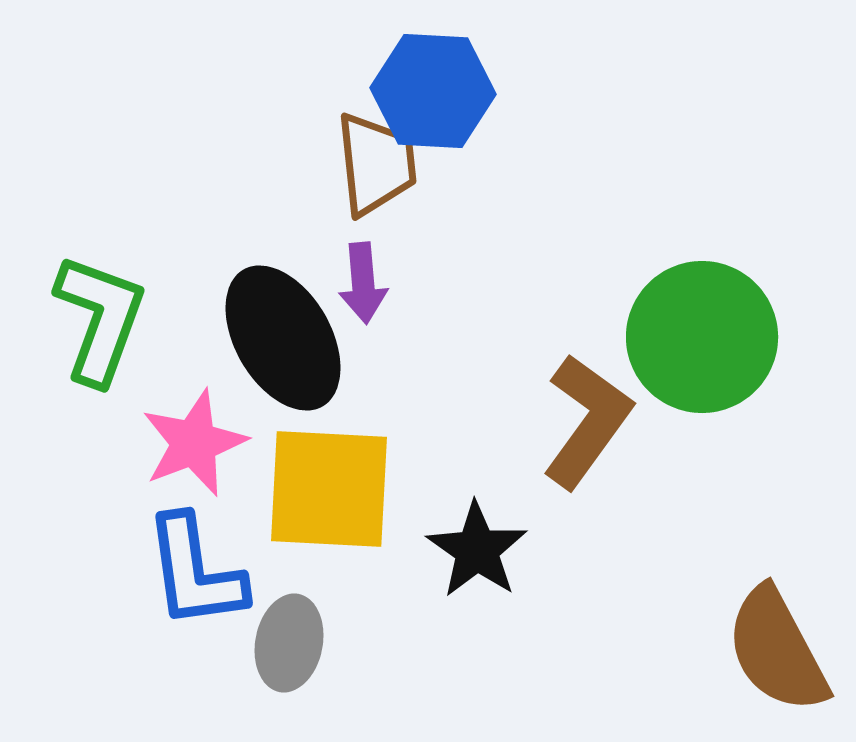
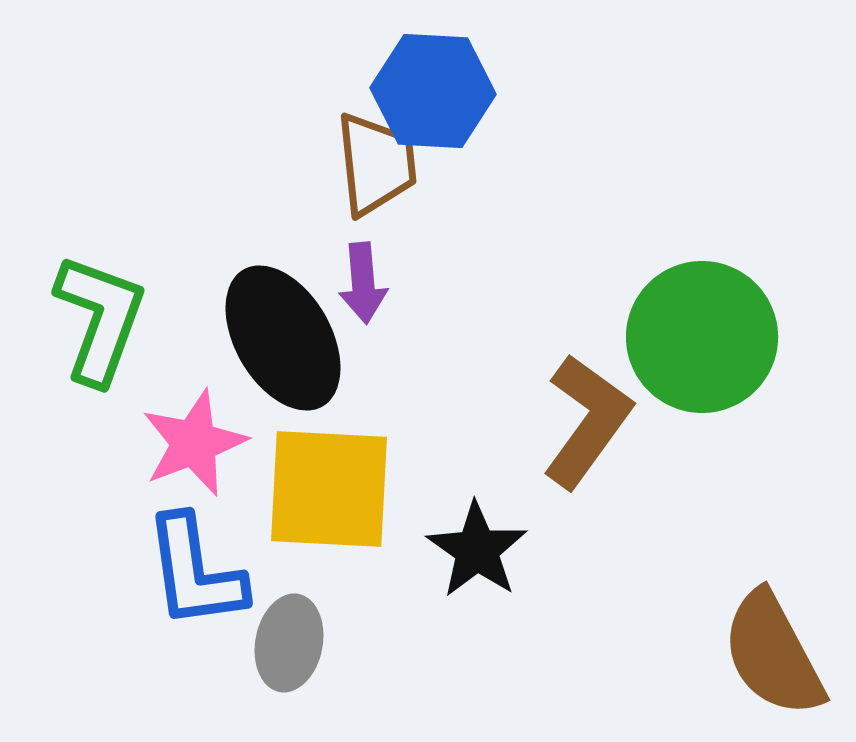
brown semicircle: moved 4 px left, 4 px down
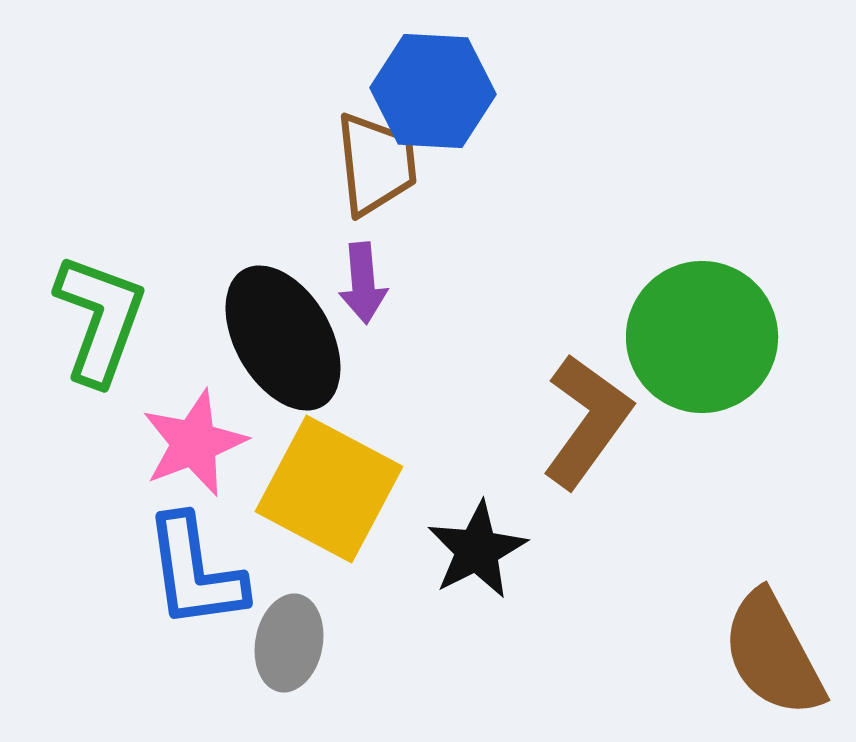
yellow square: rotated 25 degrees clockwise
black star: rotated 10 degrees clockwise
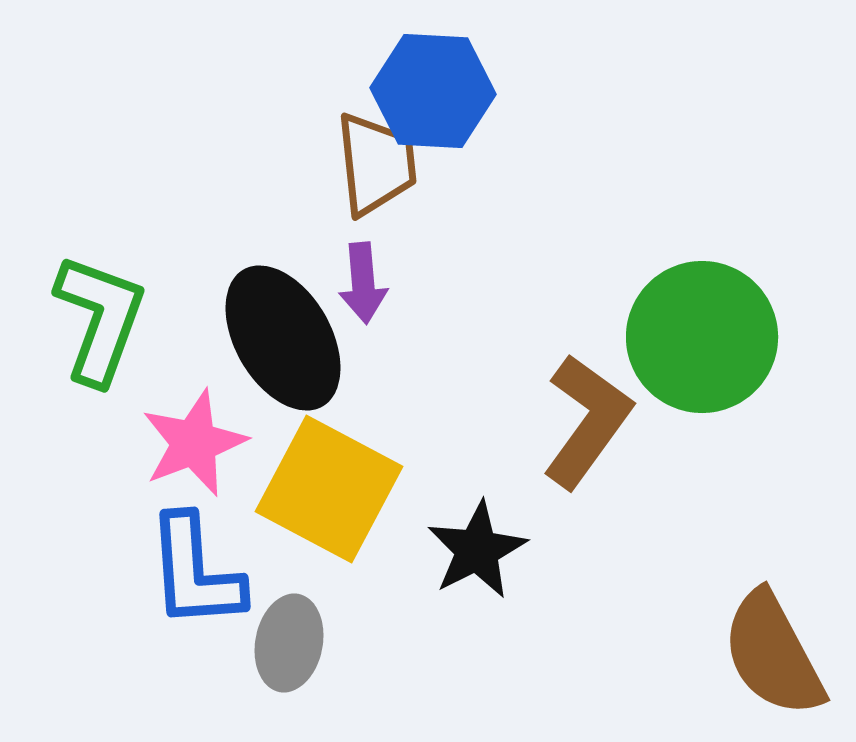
blue L-shape: rotated 4 degrees clockwise
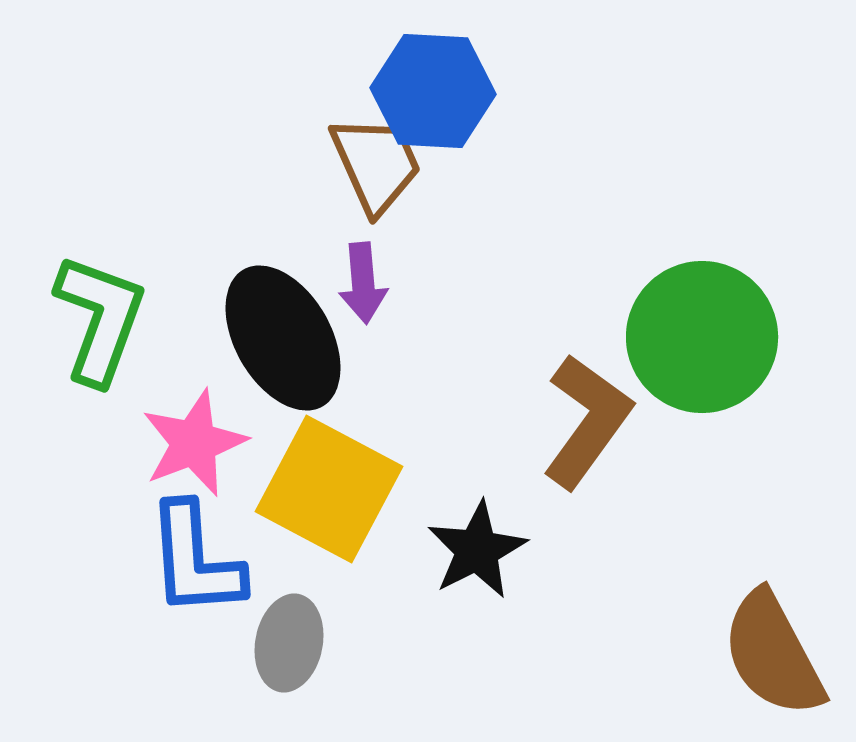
brown trapezoid: rotated 18 degrees counterclockwise
blue L-shape: moved 12 px up
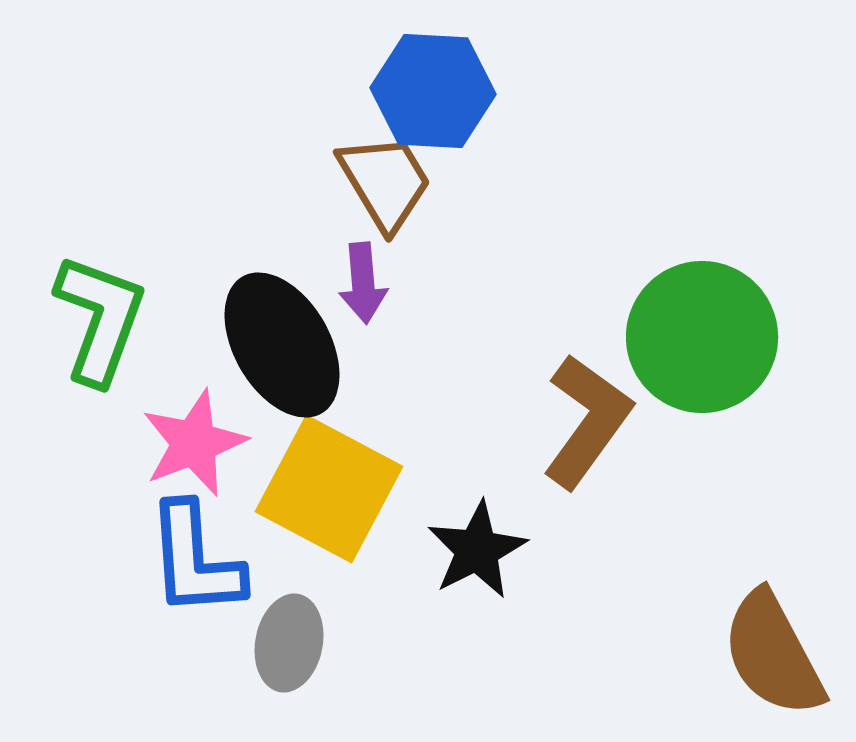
brown trapezoid: moved 9 px right, 18 px down; rotated 7 degrees counterclockwise
black ellipse: moved 1 px left, 7 px down
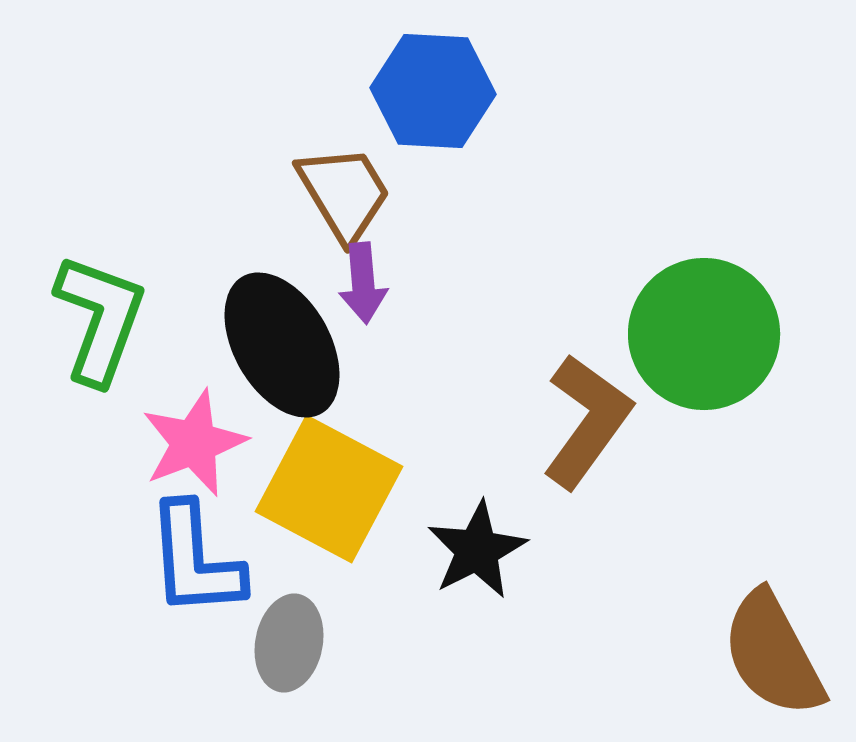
brown trapezoid: moved 41 px left, 11 px down
green circle: moved 2 px right, 3 px up
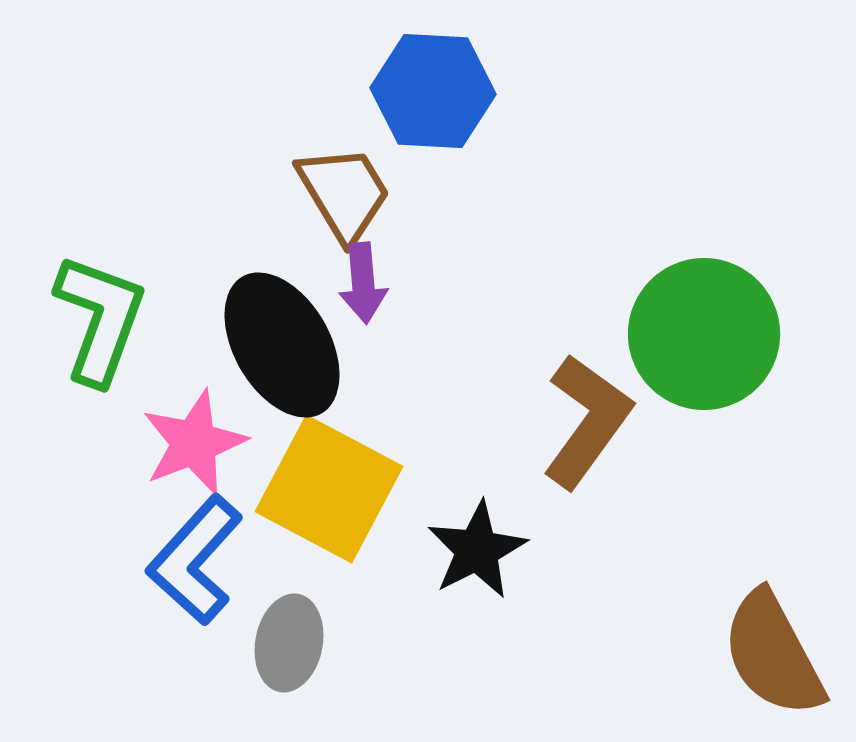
blue L-shape: rotated 46 degrees clockwise
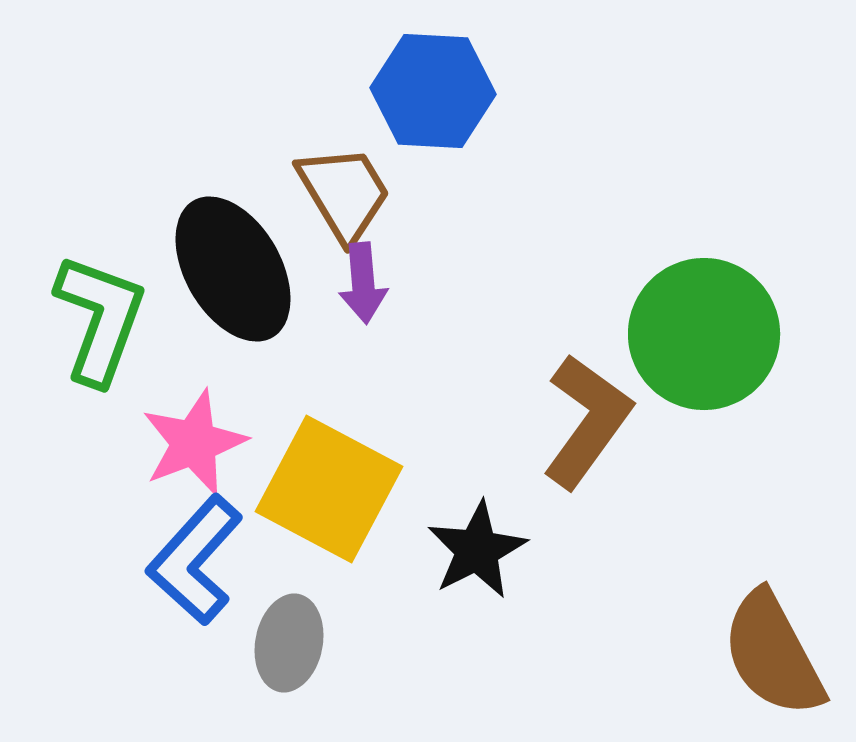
black ellipse: moved 49 px left, 76 px up
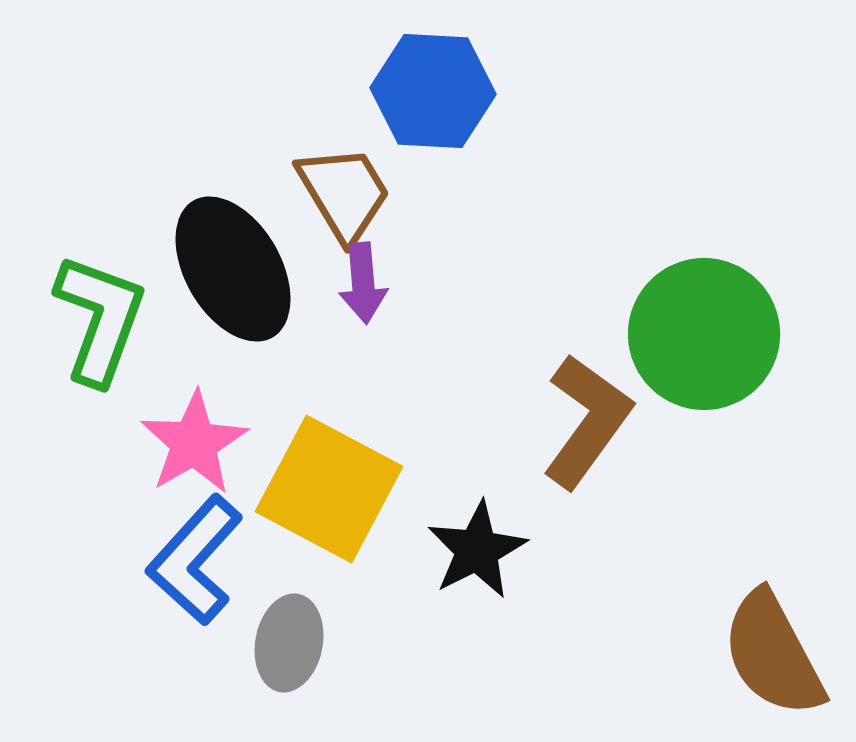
pink star: rotated 9 degrees counterclockwise
